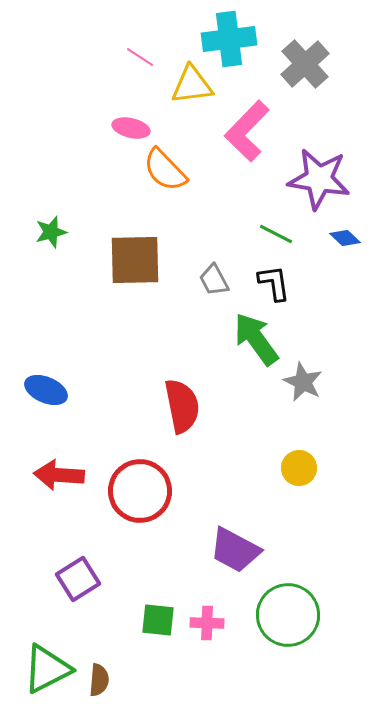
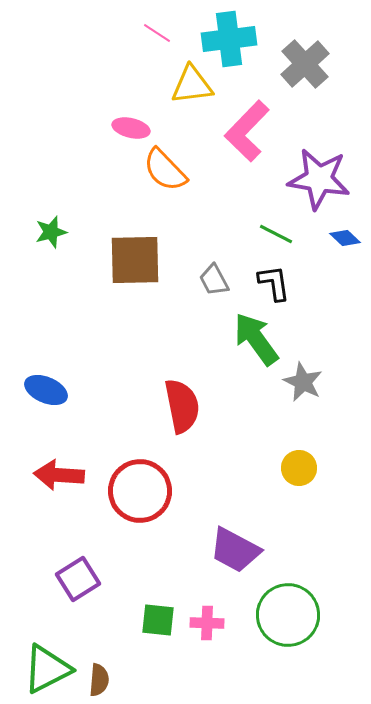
pink line: moved 17 px right, 24 px up
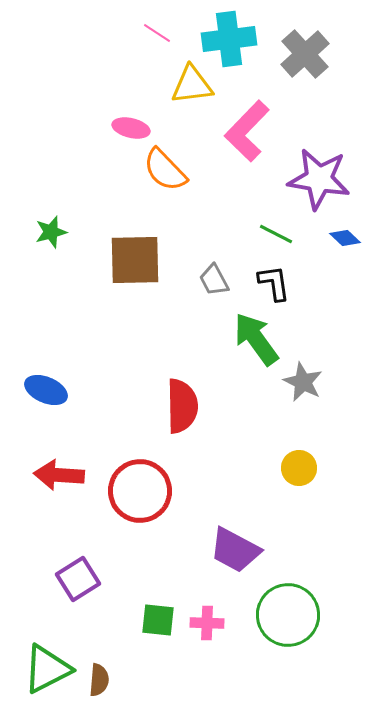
gray cross: moved 10 px up
red semicircle: rotated 10 degrees clockwise
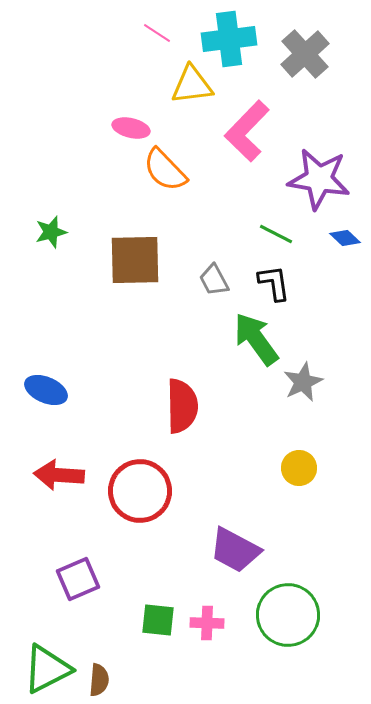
gray star: rotated 21 degrees clockwise
purple square: rotated 9 degrees clockwise
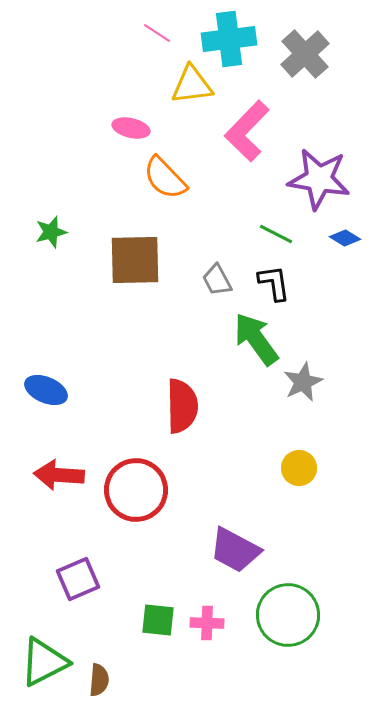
orange semicircle: moved 8 px down
blue diamond: rotated 12 degrees counterclockwise
gray trapezoid: moved 3 px right
red circle: moved 4 px left, 1 px up
green triangle: moved 3 px left, 7 px up
